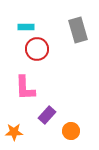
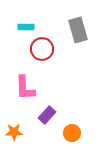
red circle: moved 5 px right
orange circle: moved 1 px right, 2 px down
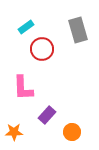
cyan rectangle: rotated 35 degrees counterclockwise
pink L-shape: moved 2 px left
orange circle: moved 1 px up
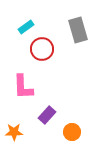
pink L-shape: moved 1 px up
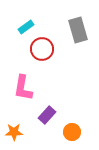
pink L-shape: moved 1 px down; rotated 12 degrees clockwise
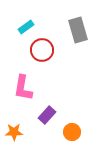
red circle: moved 1 px down
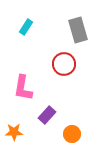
cyan rectangle: rotated 21 degrees counterclockwise
red circle: moved 22 px right, 14 px down
orange circle: moved 2 px down
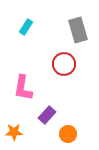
orange circle: moved 4 px left
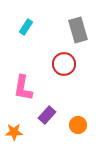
orange circle: moved 10 px right, 9 px up
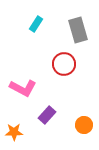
cyan rectangle: moved 10 px right, 3 px up
pink L-shape: rotated 72 degrees counterclockwise
orange circle: moved 6 px right
